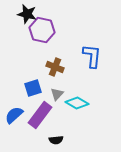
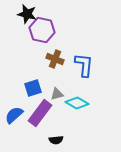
blue L-shape: moved 8 px left, 9 px down
brown cross: moved 8 px up
gray triangle: rotated 32 degrees clockwise
purple rectangle: moved 2 px up
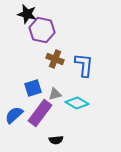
gray triangle: moved 2 px left
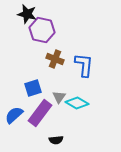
gray triangle: moved 4 px right, 3 px down; rotated 40 degrees counterclockwise
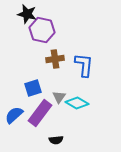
brown cross: rotated 30 degrees counterclockwise
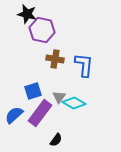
brown cross: rotated 18 degrees clockwise
blue square: moved 3 px down
cyan diamond: moved 3 px left
black semicircle: rotated 48 degrees counterclockwise
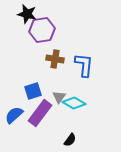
purple hexagon: rotated 20 degrees counterclockwise
black semicircle: moved 14 px right
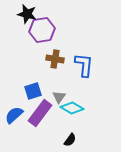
cyan diamond: moved 2 px left, 5 px down
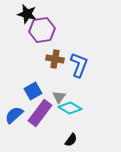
blue L-shape: moved 5 px left; rotated 15 degrees clockwise
blue square: rotated 12 degrees counterclockwise
cyan diamond: moved 2 px left
black semicircle: moved 1 px right
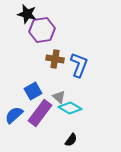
gray triangle: rotated 24 degrees counterclockwise
